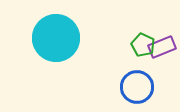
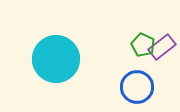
cyan circle: moved 21 px down
purple rectangle: rotated 16 degrees counterclockwise
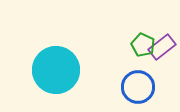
cyan circle: moved 11 px down
blue circle: moved 1 px right
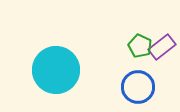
green pentagon: moved 3 px left, 1 px down
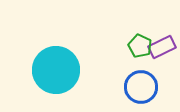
purple rectangle: rotated 12 degrees clockwise
blue circle: moved 3 px right
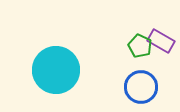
purple rectangle: moved 1 px left, 6 px up; rotated 56 degrees clockwise
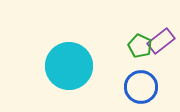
purple rectangle: rotated 68 degrees counterclockwise
cyan circle: moved 13 px right, 4 px up
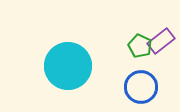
cyan circle: moved 1 px left
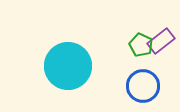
green pentagon: moved 1 px right, 1 px up
blue circle: moved 2 px right, 1 px up
